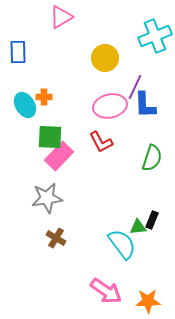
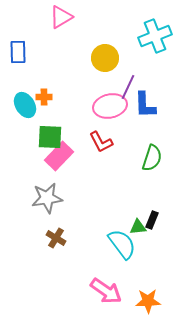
purple line: moved 7 px left
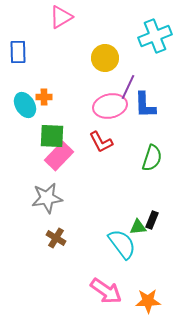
green square: moved 2 px right, 1 px up
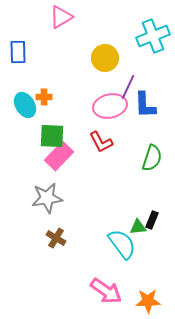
cyan cross: moved 2 px left
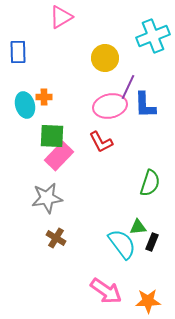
cyan ellipse: rotated 15 degrees clockwise
green semicircle: moved 2 px left, 25 px down
black rectangle: moved 22 px down
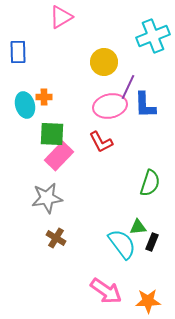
yellow circle: moved 1 px left, 4 px down
green square: moved 2 px up
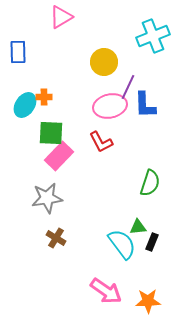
cyan ellipse: rotated 50 degrees clockwise
green square: moved 1 px left, 1 px up
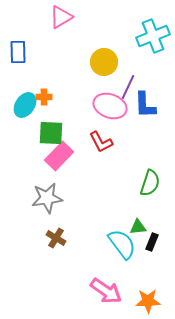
pink ellipse: rotated 32 degrees clockwise
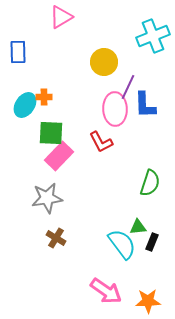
pink ellipse: moved 5 px right, 3 px down; rotated 68 degrees clockwise
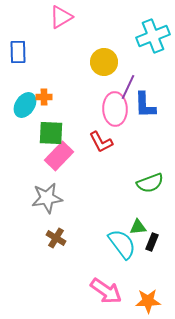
green semicircle: rotated 52 degrees clockwise
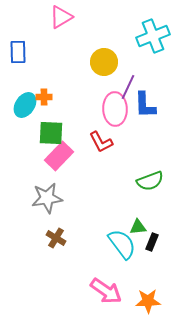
green semicircle: moved 2 px up
